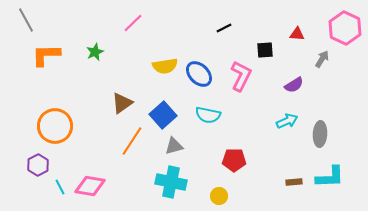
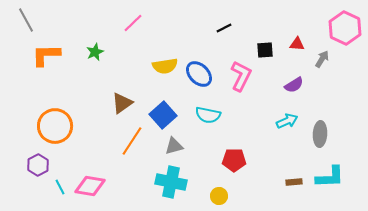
red triangle: moved 10 px down
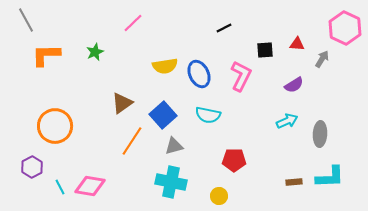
blue ellipse: rotated 20 degrees clockwise
purple hexagon: moved 6 px left, 2 px down
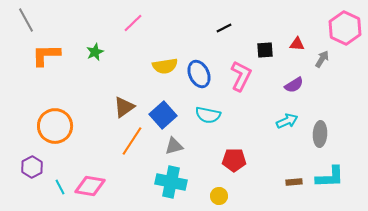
brown triangle: moved 2 px right, 4 px down
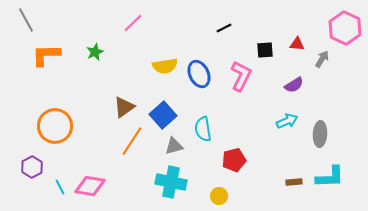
cyan semicircle: moved 5 px left, 14 px down; rotated 70 degrees clockwise
red pentagon: rotated 15 degrees counterclockwise
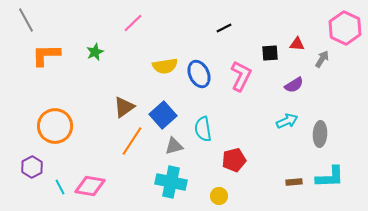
black square: moved 5 px right, 3 px down
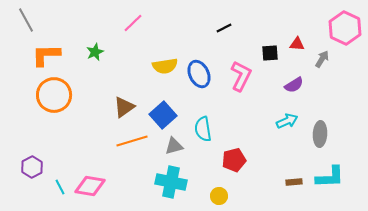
orange circle: moved 1 px left, 31 px up
orange line: rotated 40 degrees clockwise
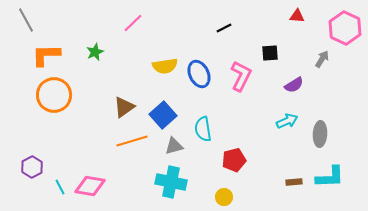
red triangle: moved 28 px up
yellow circle: moved 5 px right, 1 px down
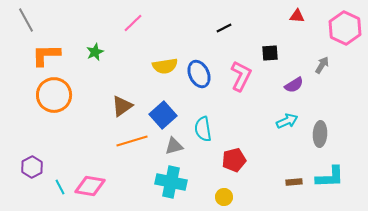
gray arrow: moved 6 px down
brown triangle: moved 2 px left, 1 px up
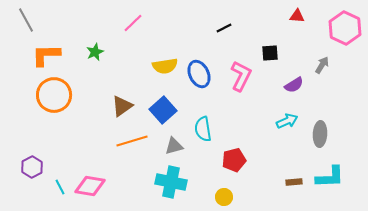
blue square: moved 5 px up
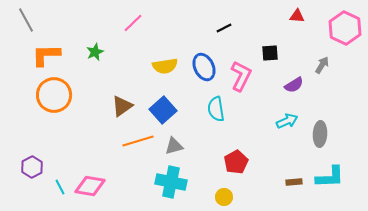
blue ellipse: moved 5 px right, 7 px up
cyan semicircle: moved 13 px right, 20 px up
orange line: moved 6 px right
red pentagon: moved 2 px right, 2 px down; rotated 15 degrees counterclockwise
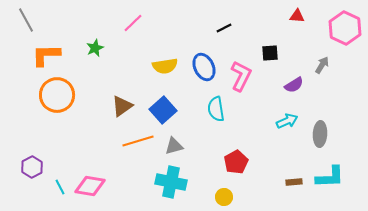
green star: moved 4 px up
orange circle: moved 3 px right
